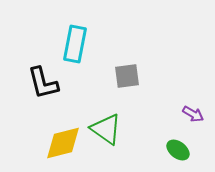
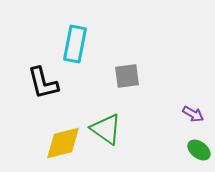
green ellipse: moved 21 px right
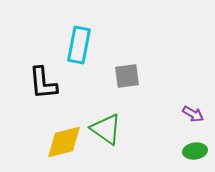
cyan rectangle: moved 4 px right, 1 px down
black L-shape: rotated 9 degrees clockwise
yellow diamond: moved 1 px right, 1 px up
green ellipse: moved 4 px left, 1 px down; rotated 45 degrees counterclockwise
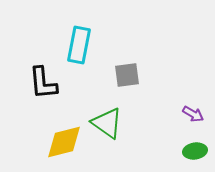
gray square: moved 1 px up
green triangle: moved 1 px right, 6 px up
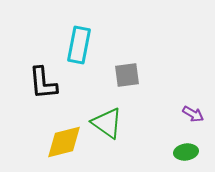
green ellipse: moved 9 px left, 1 px down
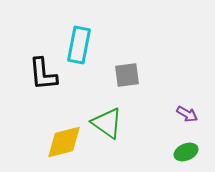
black L-shape: moved 9 px up
purple arrow: moved 6 px left
green ellipse: rotated 15 degrees counterclockwise
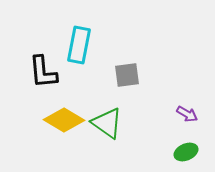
black L-shape: moved 2 px up
yellow diamond: moved 22 px up; rotated 45 degrees clockwise
